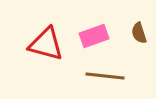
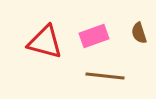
red triangle: moved 1 px left, 2 px up
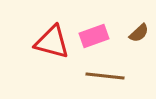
brown semicircle: rotated 115 degrees counterclockwise
red triangle: moved 7 px right
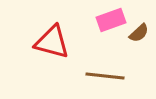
pink rectangle: moved 17 px right, 16 px up
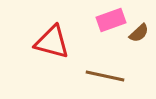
brown line: rotated 6 degrees clockwise
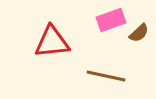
red triangle: rotated 21 degrees counterclockwise
brown line: moved 1 px right
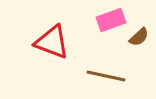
brown semicircle: moved 4 px down
red triangle: rotated 27 degrees clockwise
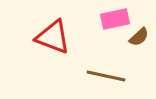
pink rectangle: moved 4 px right, 1 px up; rotated 8 degrees clockwise
red triangle: moved 1 px right, 5 px up
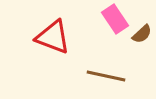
pink rectangle: rotated 68 degrees clockwise
brown semicircle: moved 3 px right, 3 px up
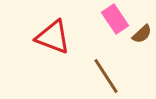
brown line: rotated 45 degrees clockwise
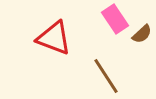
red triangle: moved 1 px right, 1 px down
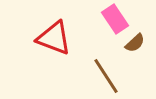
brown semicircle: moved 7 px left, 9 px down
